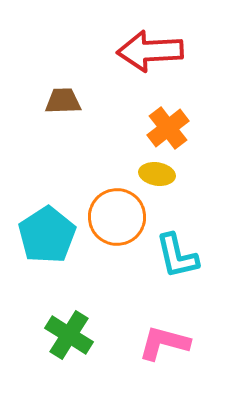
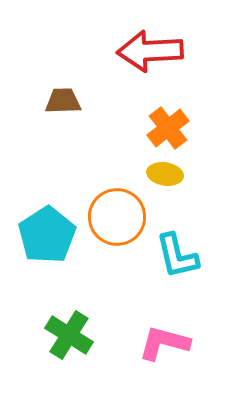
yellow ellipse: moved 8 px right
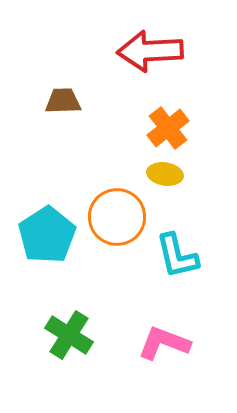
pink L-shape: rotated 6 degrees clockwise
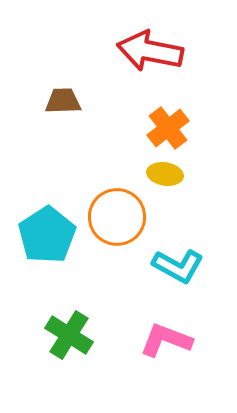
red arrow: rotated 14 degrees clockwise
cyan L-shape: moved 1 px right, 10 px down; rotated 48 degrees counterclockwise
pink L-shape: moved 2 px right, 3 px up
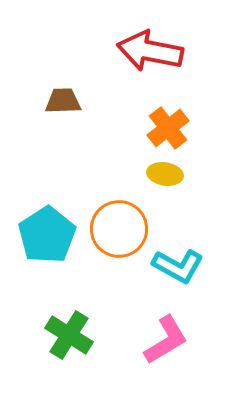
orange circle: moved 2 px right, 12 px down
pink L-shape: rotated 128 degrees clockwise
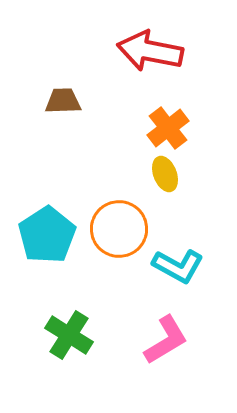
yellow ellipse: rotated 60 degrees clockwise
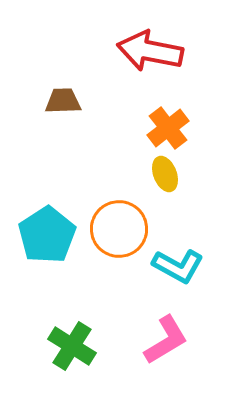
green cross: moved 3 px right, 11 px down
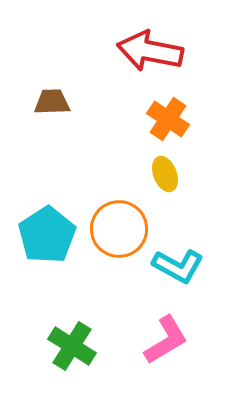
brown trapezoid: moved 11 px left, 1 px down
orange cross: moved 9 px up; rotated 18 degrees counterclockwise
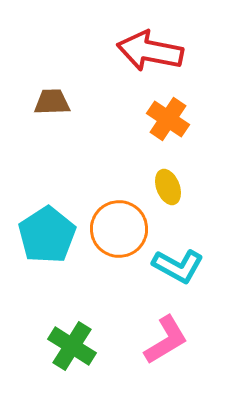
yellow ellipse: moved 3 px right, 13 px down
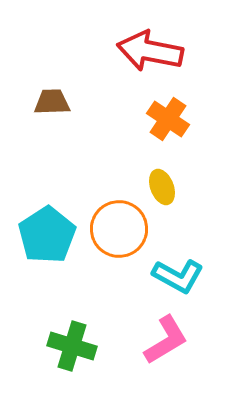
yellow ellipse: moved 6 px left
cyan L-shape: moved 10 px down
green cross: rotated 15 degrees counterclockwise
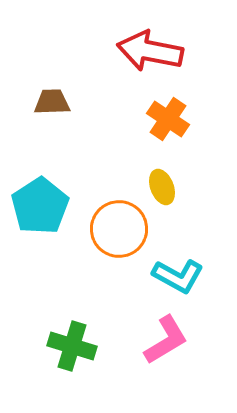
cyan pentagon: moved 7 px left, 29 px up
